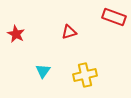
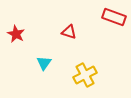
red triangle: rotated 35 degrees clockwise
cyan triangle: moved 1 px right, 8 px up
yellow cross: rotated 15 degrees counterclockwise
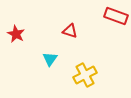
red rectangle: moved 2 px right, 1 px up
red triangle: moved 1 px right, 1 px up
cyan triangle: moved 6 px right, 4 px up
